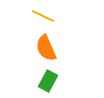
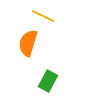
orange semicircle: moved 18 px left, 5 px up; rotated 40 degrees clockwise
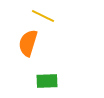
green rectangle: moved 1 px left; rotated 60 degrees clockwise
